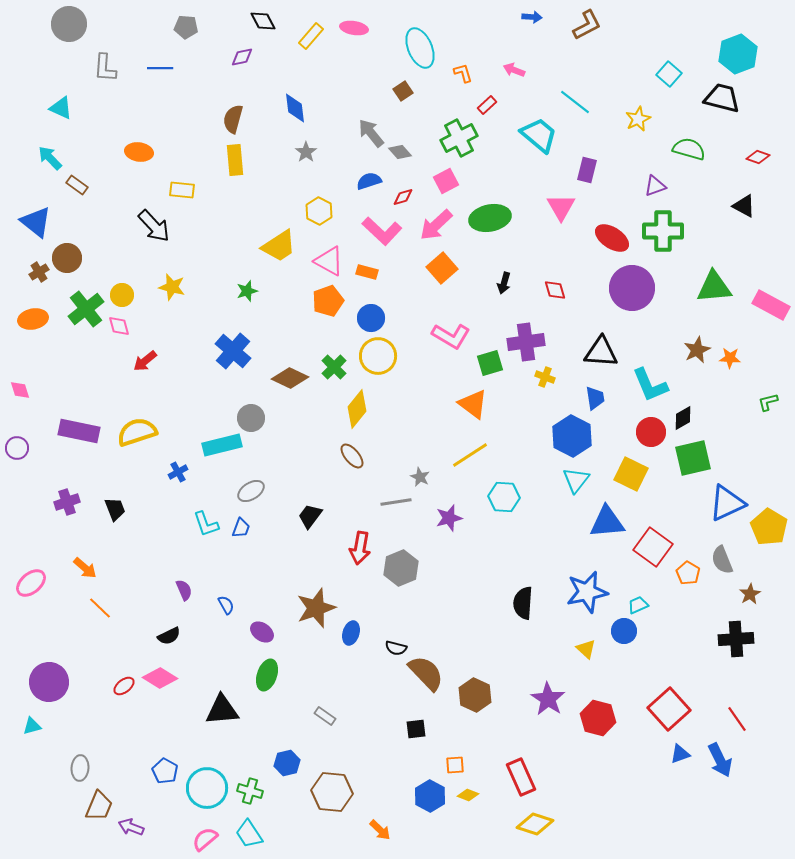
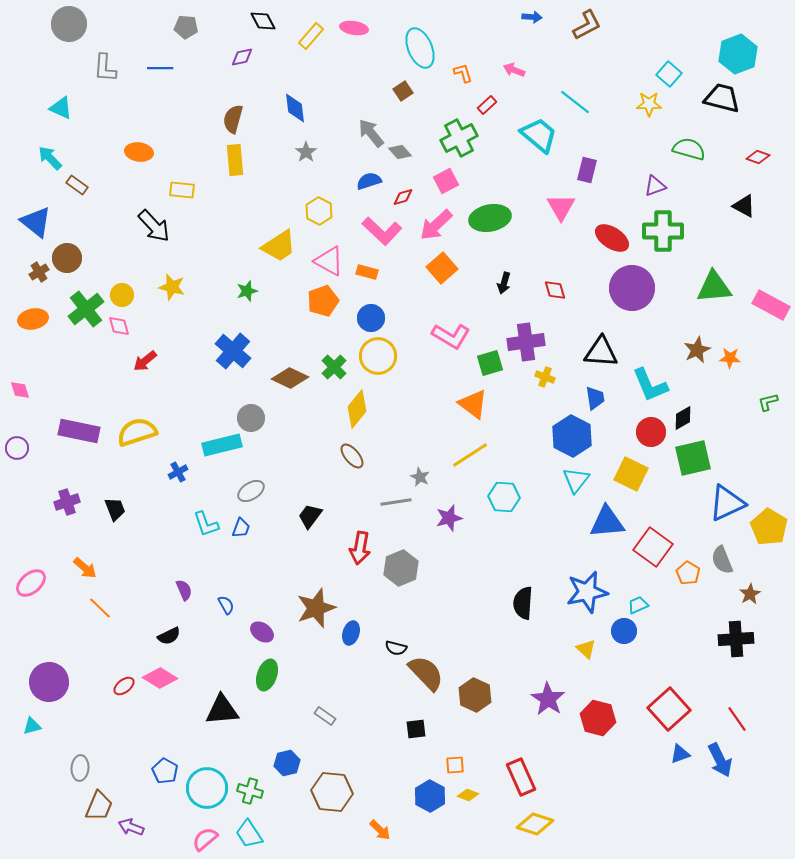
yellow star at (638, 119): moved 11 px right, 15 px up; rotated 25 degrees clockwise
orange pentagon at (328, 301): moved 5 px left
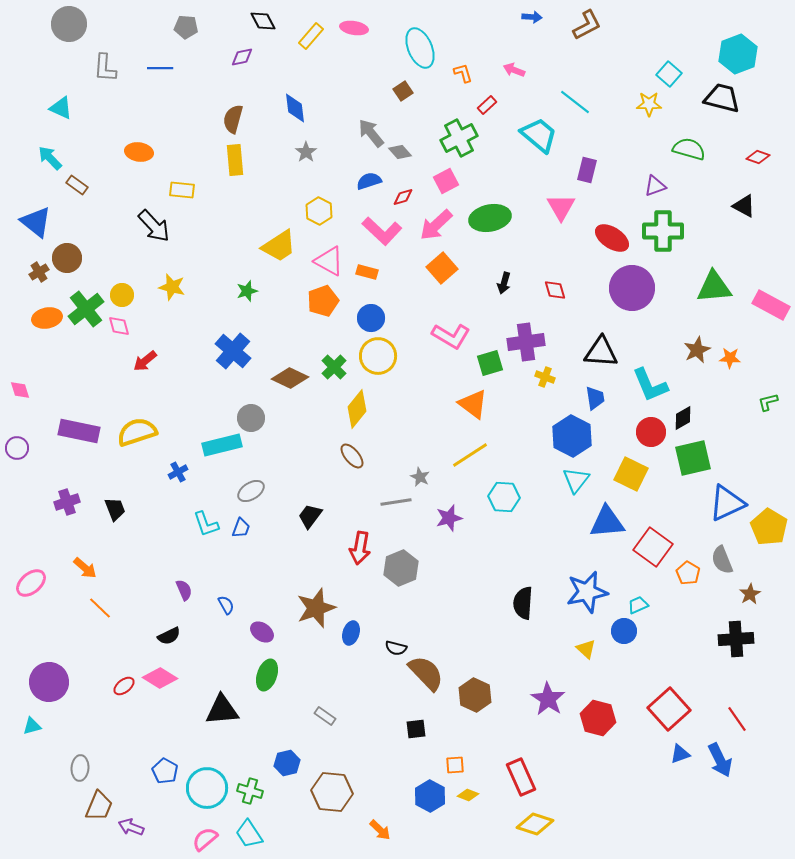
orange ellipse at (33, 319): moved 14 px right, 1 px up
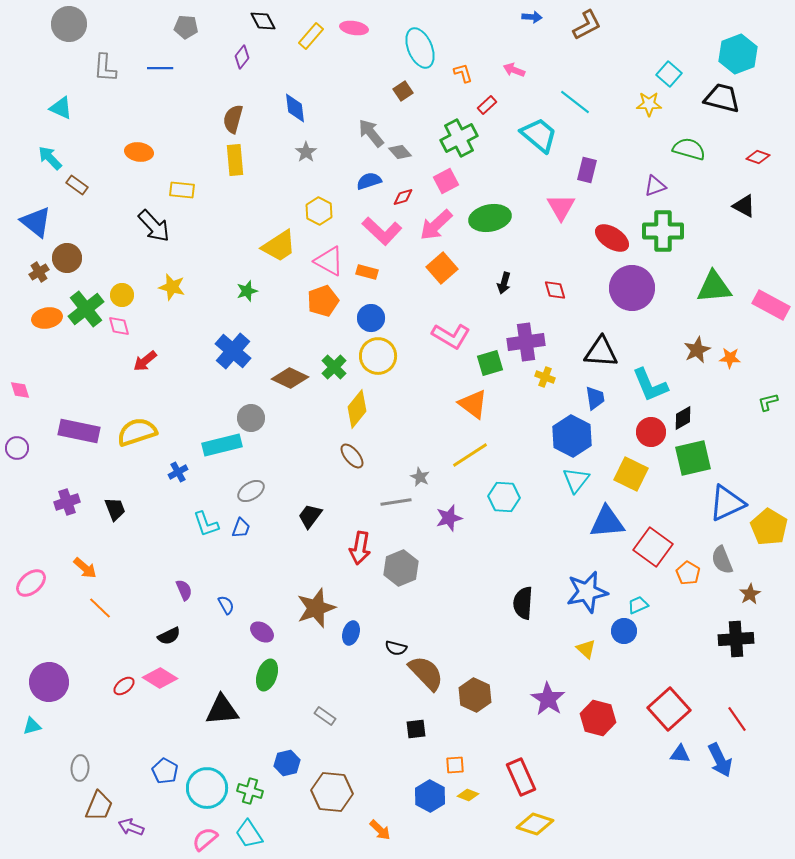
purple diamond at (242, 57): rotated 40 degrees counterclockwise
blue triangle at (680, 754): rotated 25 degrees clockwise
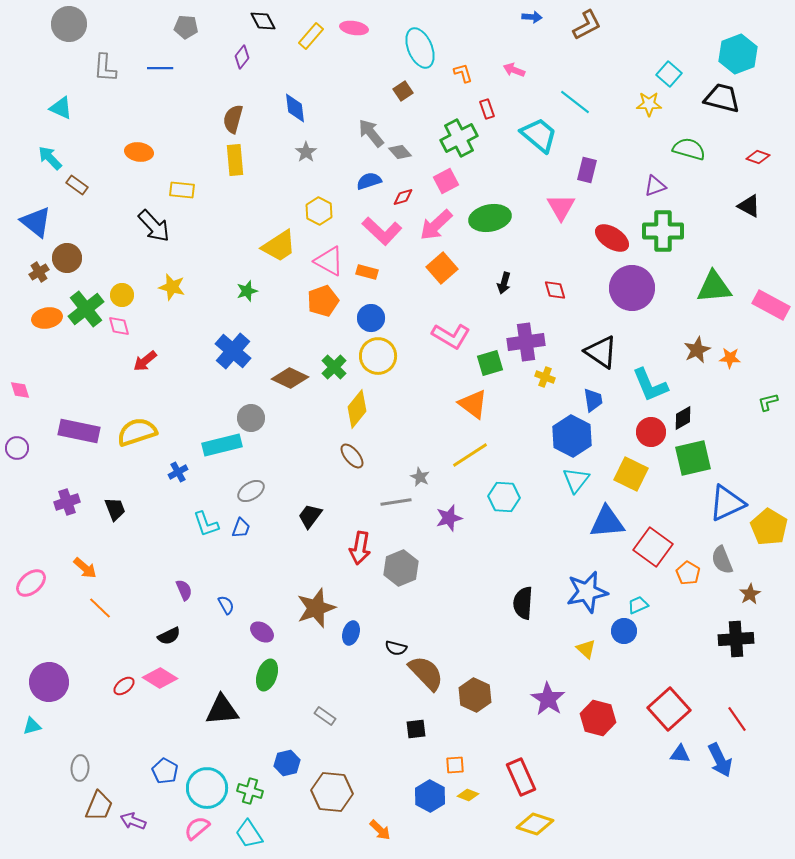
red rectangle at (487, 105): moved 4 px down; rotated 66 degrees counterclockwise
black triangle at (744, 206): moved 5 px right
black triangle at (601, 352): rotated 30 degrees clockwise
blue trapezoid at (595, 398): moved 2 px left, 2 px down
purple arrow at (131, 827): moved 2 px right, 6 px up
pink semicircle at (205, 839): moved 8 px left, 11 px up
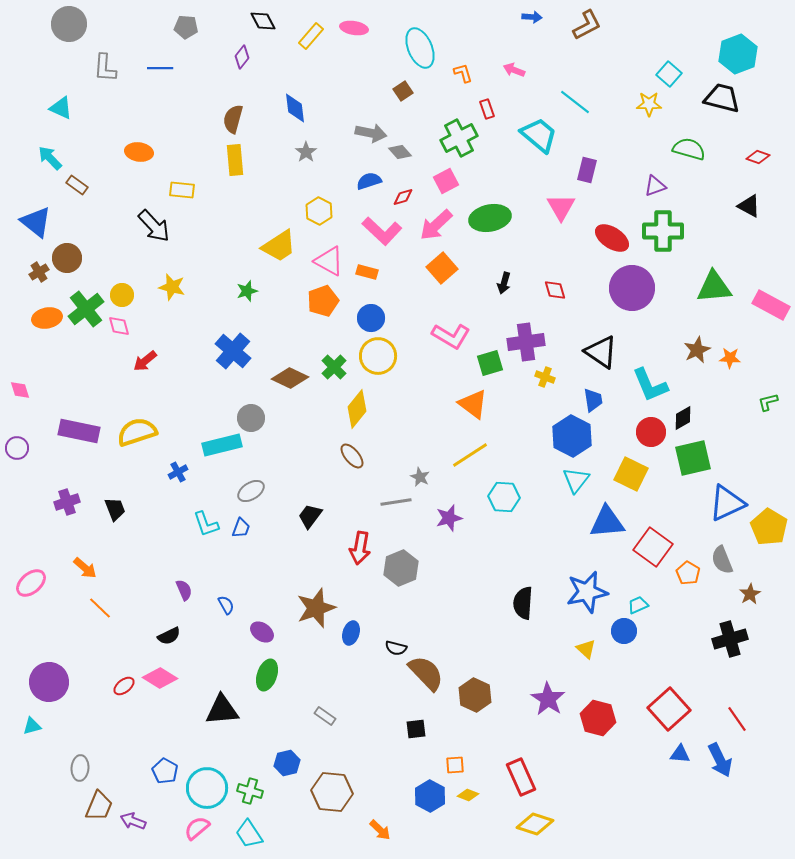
gray arrow at (371, 133): rotated 140 degrees clockwise
black cross at (736, 639): moved 6 px left; rotated 12 degrees counterclockwise
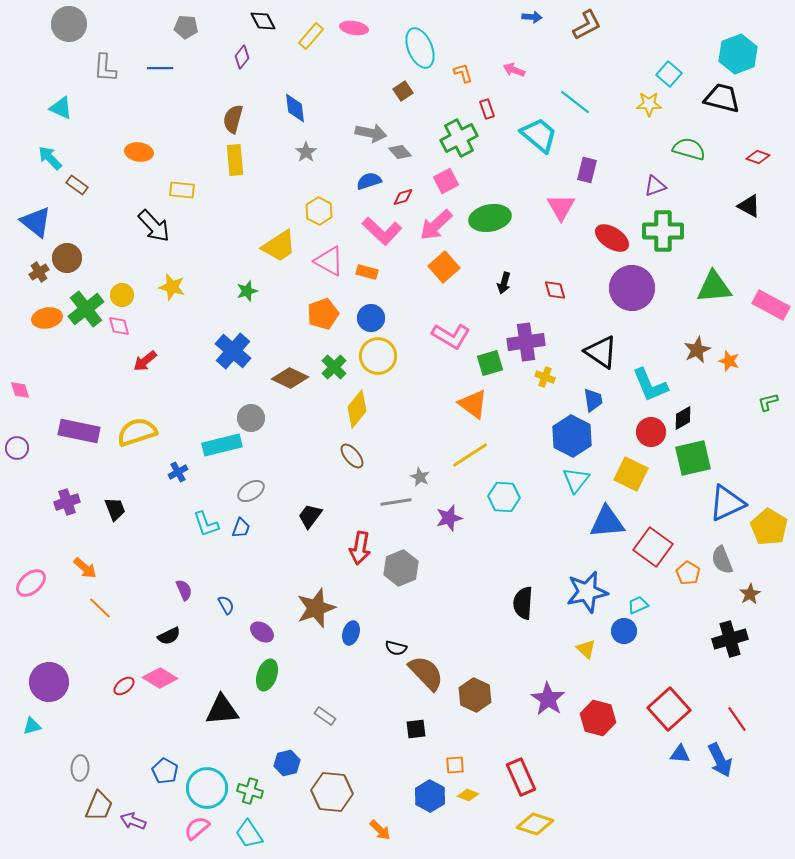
orange square at (442, 268): moved 2 px right, 1 px up
orange pentagon at (323, 301): moved 13 px down
orange star at (730, 358): moved 1 px left, 3 px down; rotated 15 degrees clockwise
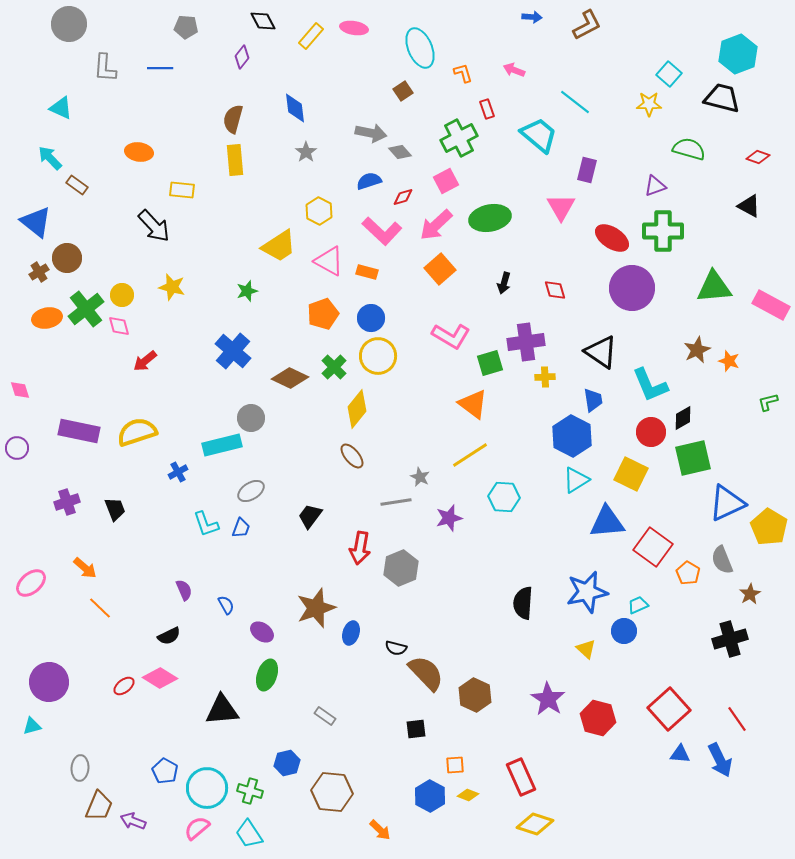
orange square at (444, 267): moved 4 px left, 2 px down
yellow cross at (545, 377): rotated 24 degrees counterclockwise
cyan triangle at (576, 480): rotated 20 degrees clockwise
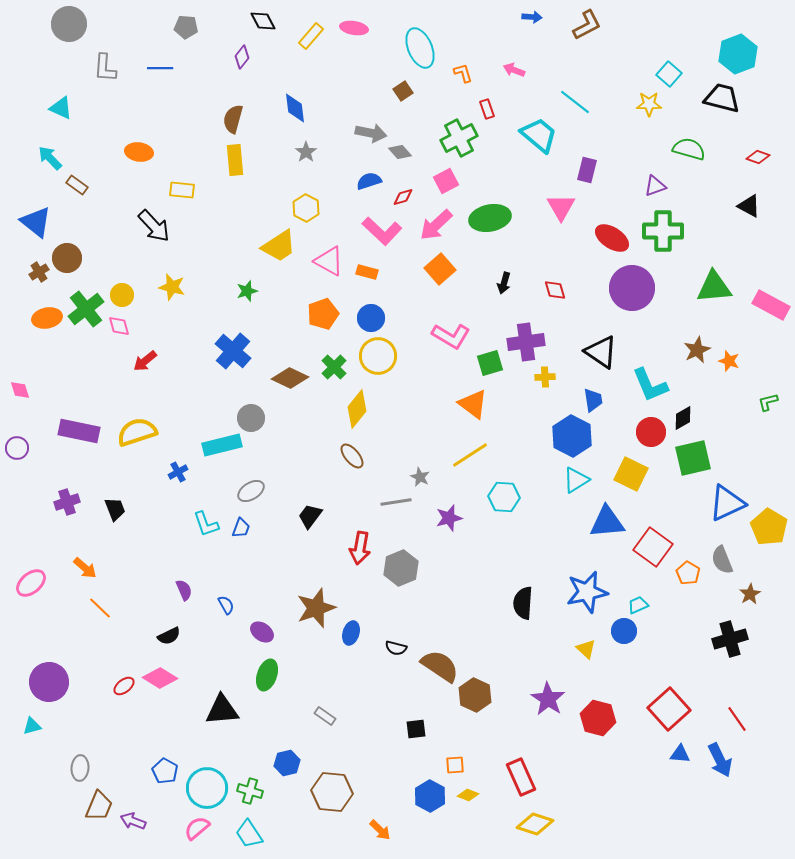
yellow hexagon at (319, 211): moved 13 px left, 3 px up
brown semicircle at (426, 673): moved 14 px right, 7 px up; rotated 12 degrees counterclockwise
